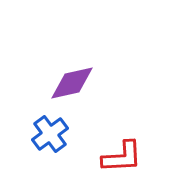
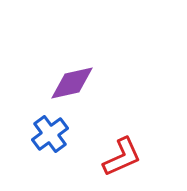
red L-shape: rotated 21 degrees counterclockwise
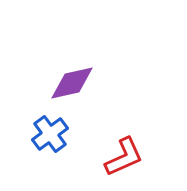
red L-shape: moved 2 px right
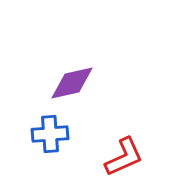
blue cross: rotated 33 degrees clockwise
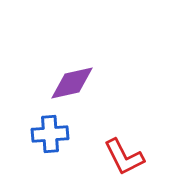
red L-shape: rotated 87 degrees clockwise
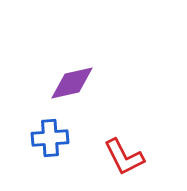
blue cross: moved 4 px down
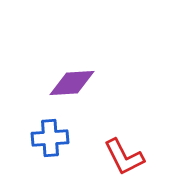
purple diamond: rotated 9 degrees clockwise
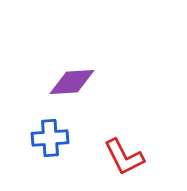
purple diamond: moved 1 px up
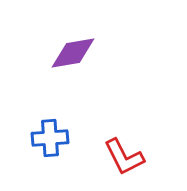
purple diamond: moved 1 px right, 29 px up; rotated 6 degrees counterclockwise
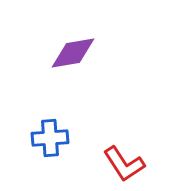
red L-shape: moved 7 px down; rotated 6 degrees counterclockwise
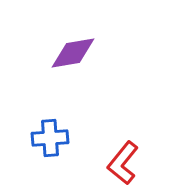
red L-shape: moved 1 px left, 1 px up; rotated 72 degrees clockwise
